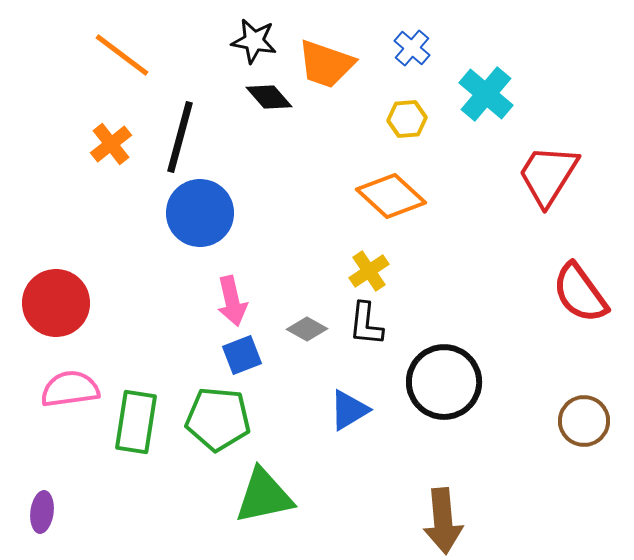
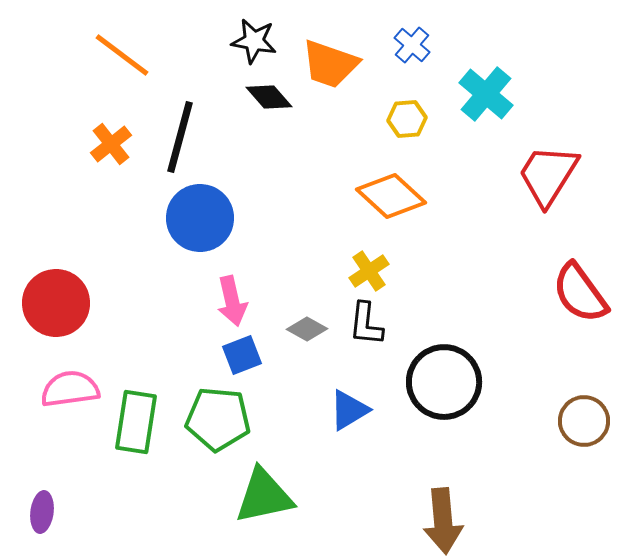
blue cross: moved 3 px up
orange trapezoid: moved 4 px right
blue circle: moved 5 px down
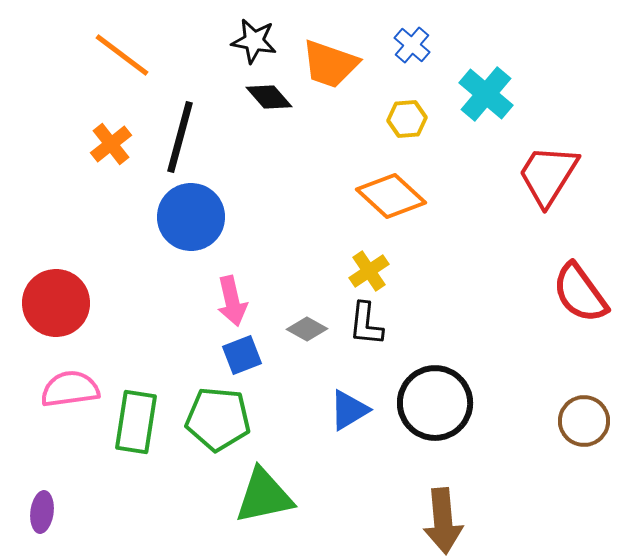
blue circle: moved 9 px left, 1 px up
black circle: moved 9 px left, 21 px down
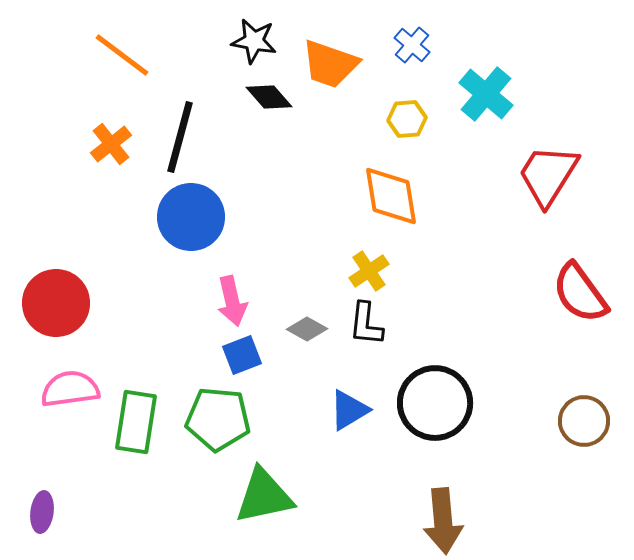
orange diamond: rotated 38 degrees clockwise
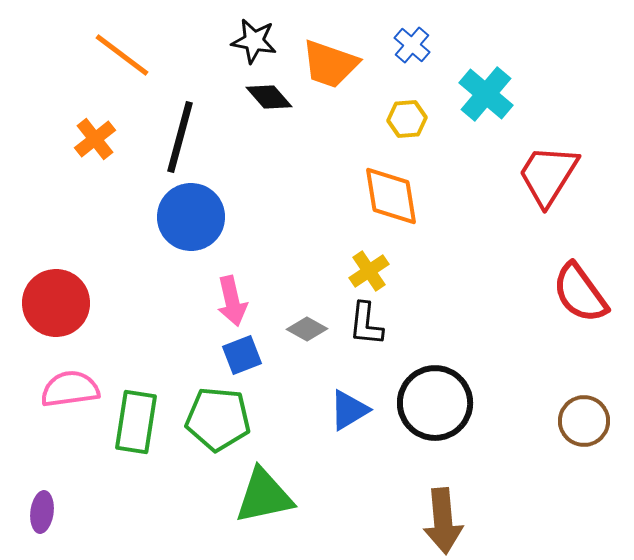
orange cross: moved 16 px left, 5 px up
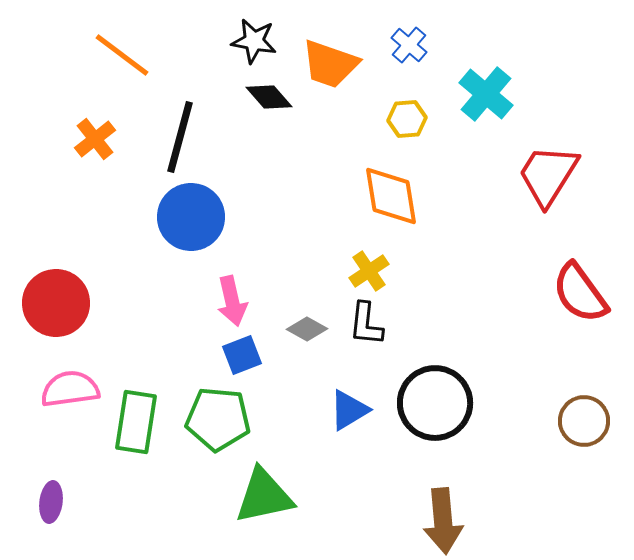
blue cross: moved 3 px left
purple ellipse: moved 9 px right, 10 px up
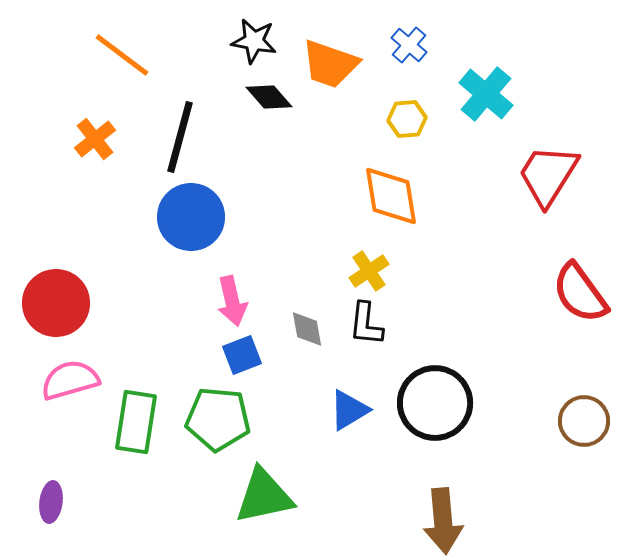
gray diamond: rotated 51 degrees clockwise
pink semicircle: moved 9 px up; rotated 8 degrees counterclockwise
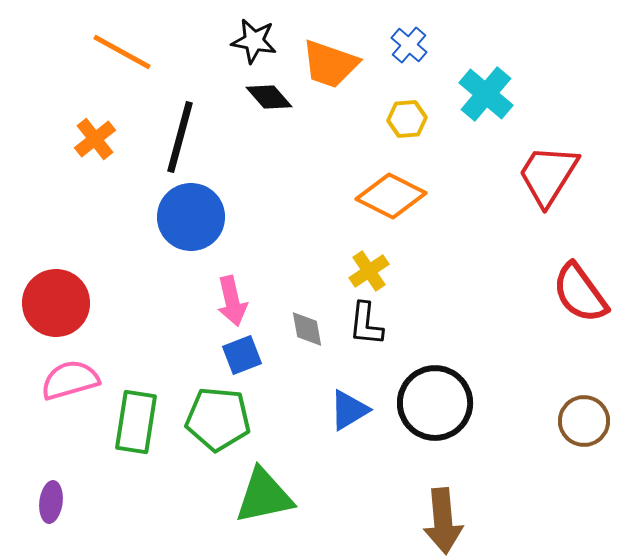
orange line: moved 3 px up; rotated 8 degrees counterclockwise
orange diamond: rotated 54 degrees counterclockwise
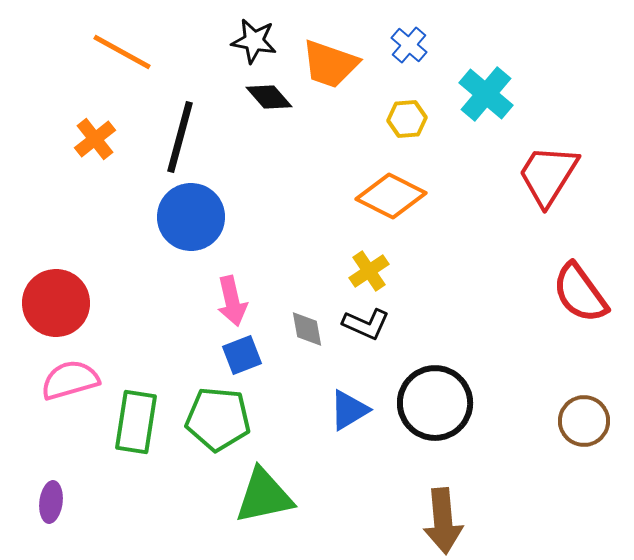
black L-shape: rotated 72 degrees counterclockwise
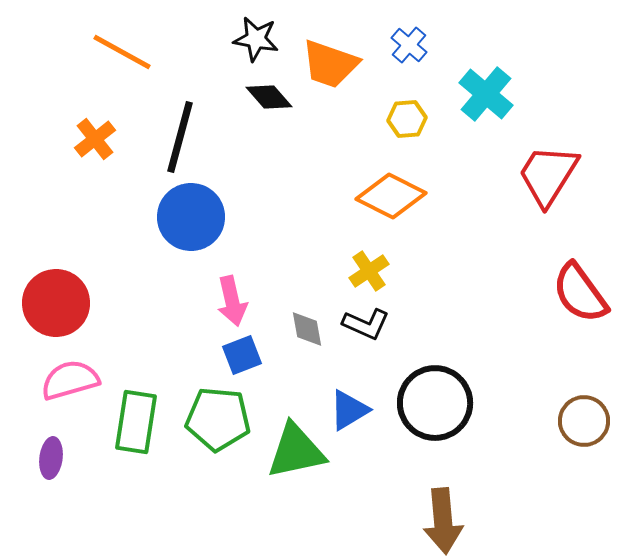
black star: moved 2 px right, 2 px up
green triangle: moved 32 px right, 45 px up
purple ellipse: moved 44 px up
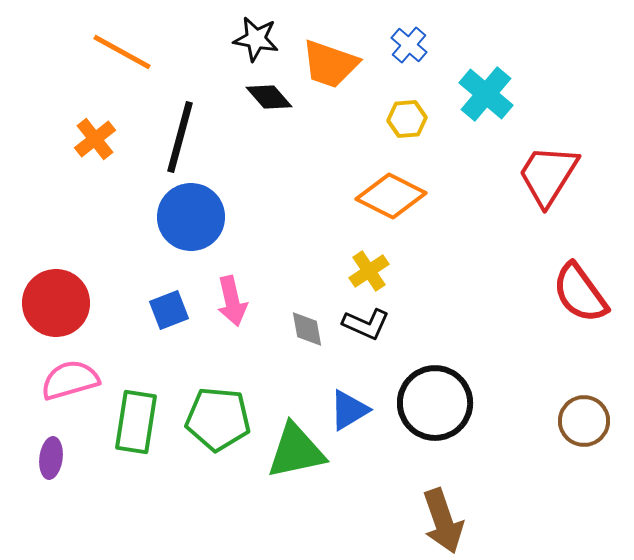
blue square: moved 73 px left, 45 px up
brown arrow: rotated 14 degrees counterclockwise
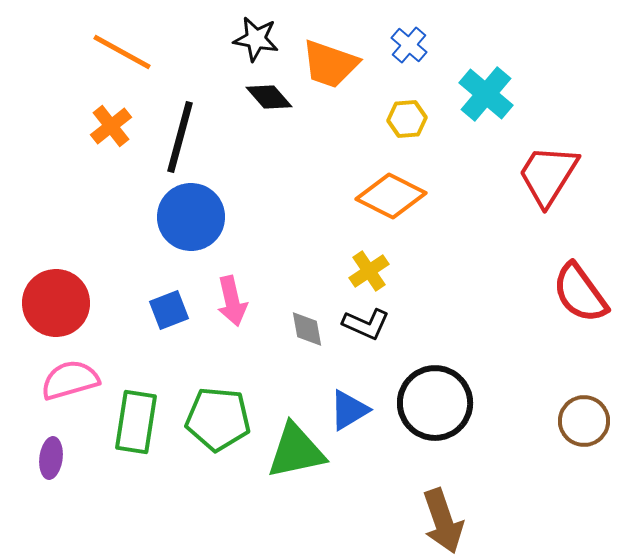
orange cross: moved 16 px right, 13 px up
